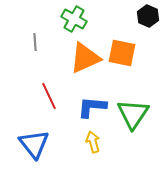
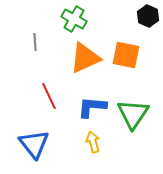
orange square: moved 4 px right, 2 px down
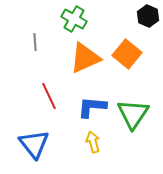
orange square: moved 1 px right, 1 px up; rotated 28 degrees clockwise
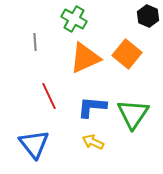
yellow arrow: rotated 50 degrees counterclockwise
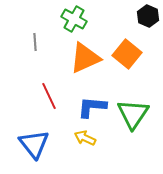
yellow arrow: moved 8 px left, 4 px up
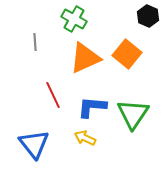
red line: moved 4 px right, 1 px up
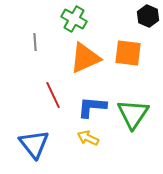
orange square: moved 1 px right, 1 px up; rotated 32 degrees counterclockwise
yellow arrow: moved 3 px right
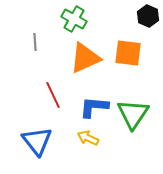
blue L-shape: moved 2 px right
blue triangle: moved 3 px right, 3 px up
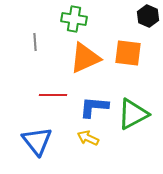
green cross: rotated 20 degrees counterclockwise
red line: rotated 64 degrees counterclockwise
green triangle: rotated 28 degrees clockwise
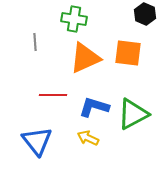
black hexagon: moved 3 px left, 2 px up
blue L-shape: rotated 12 degrees clockwise
